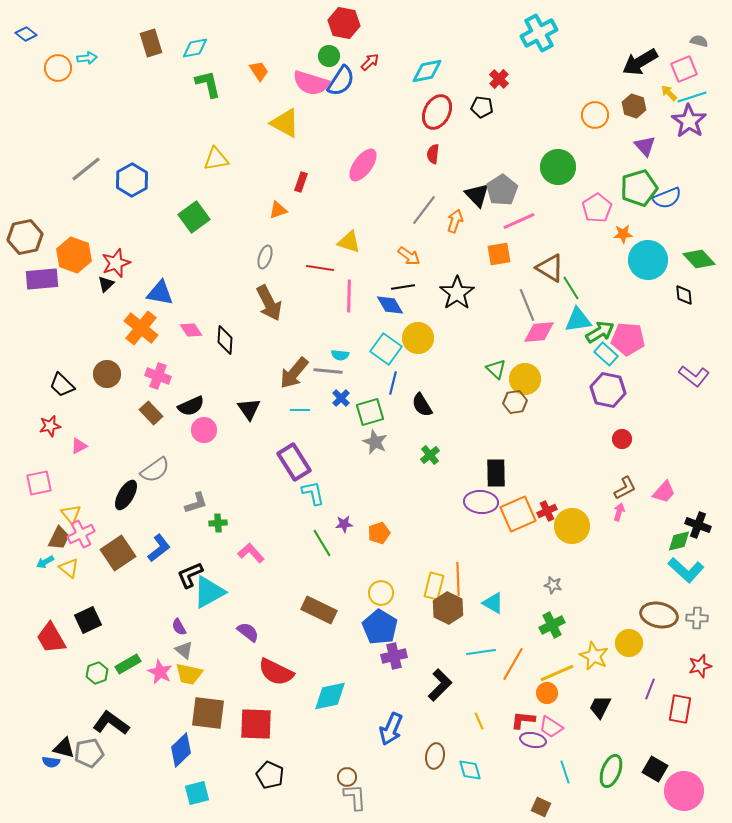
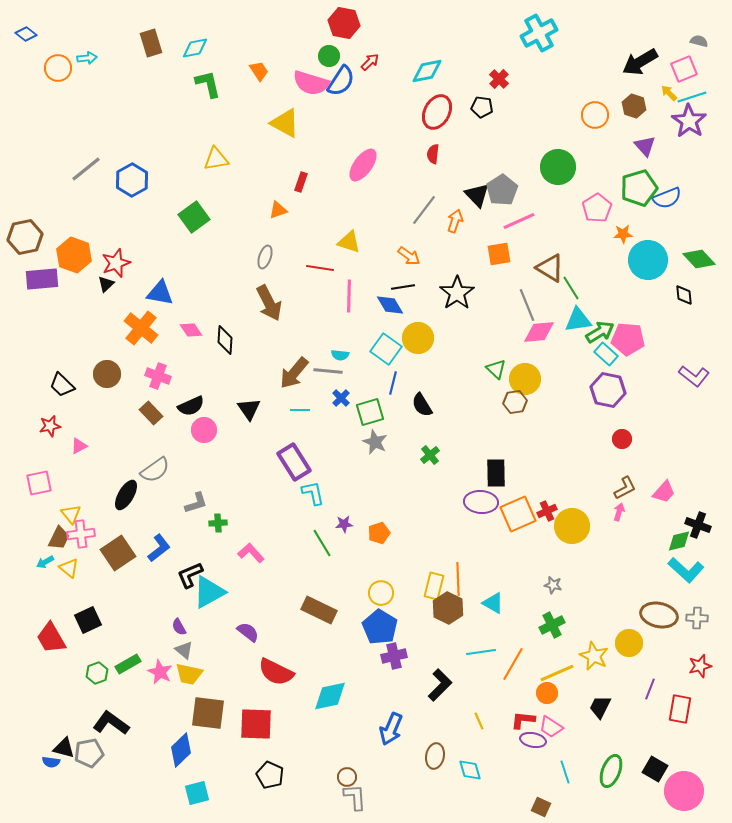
pink cross at (81, 534): rotated 20 degrees clockwise
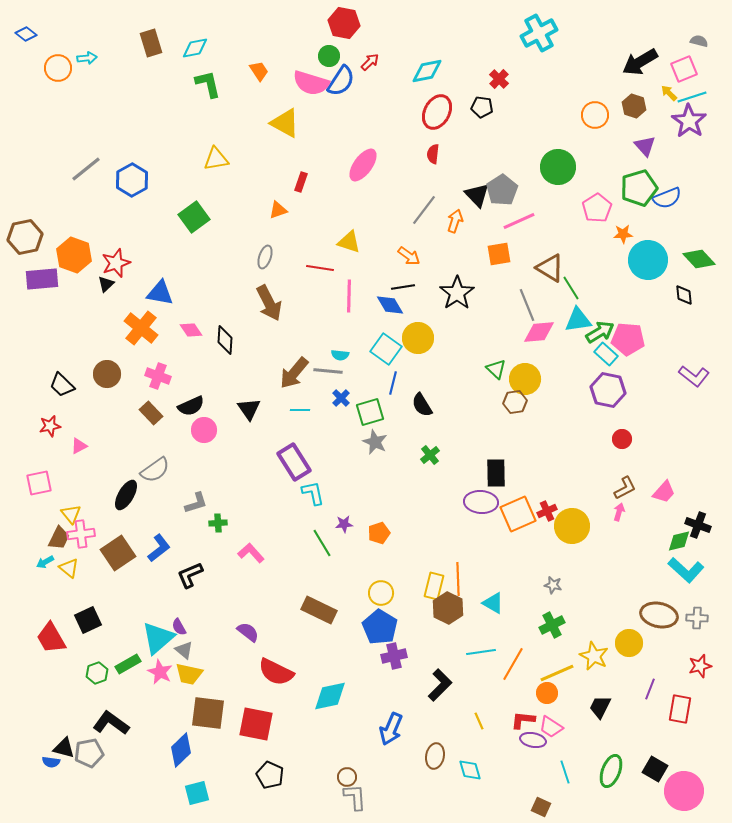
cyan triangle at (209, 592): moved 51 px left, 46 px down; rotated 12 degrees counterclockwise
red square at (256, 724): rotated 9 degrees clockwise
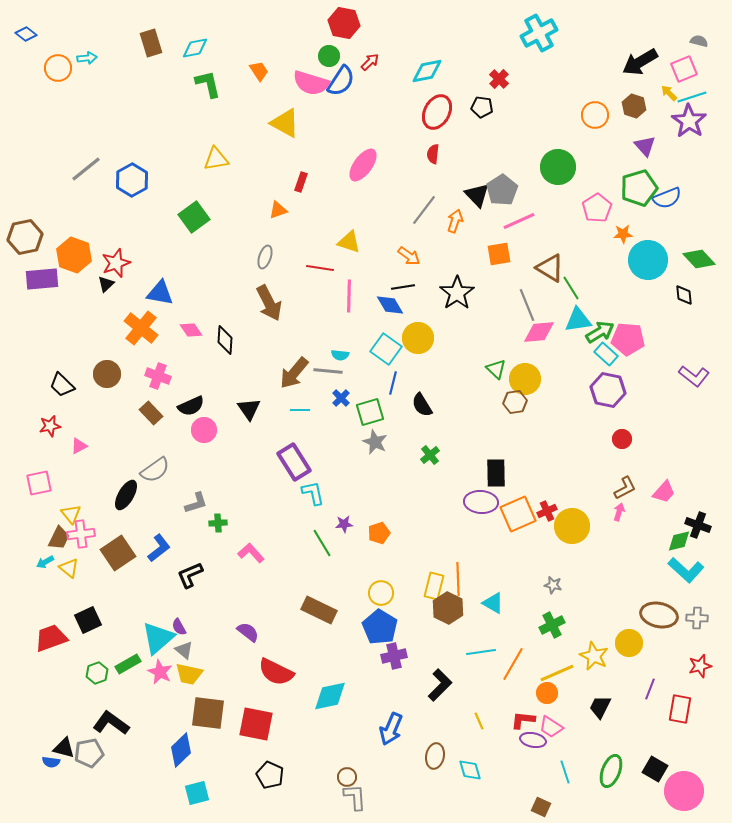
red trapezoid at (51, 638): rotated 100 degrees clockwise
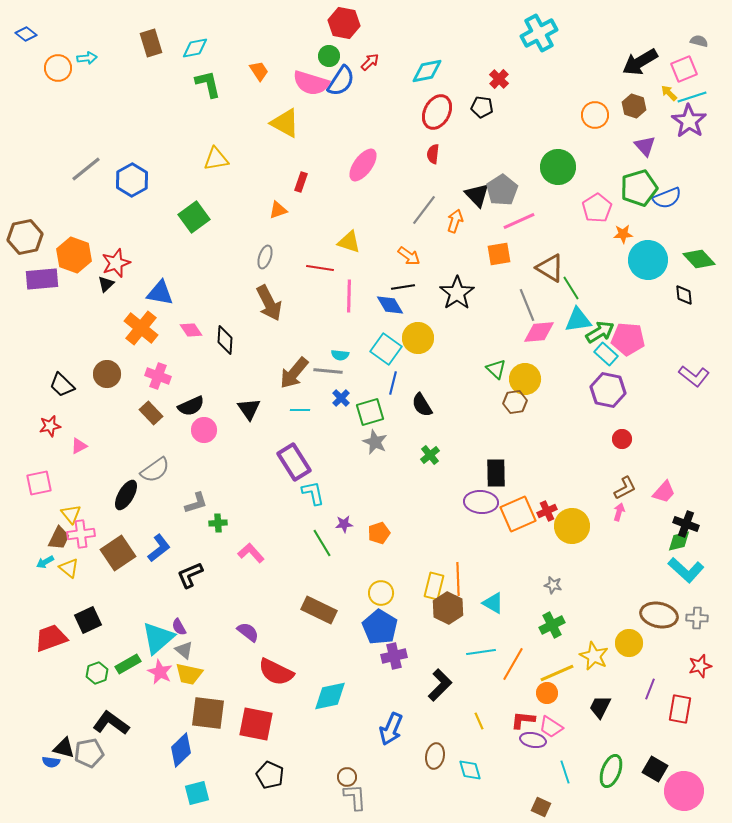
black cross at (698, 525): moved 12 px left, 1 px up
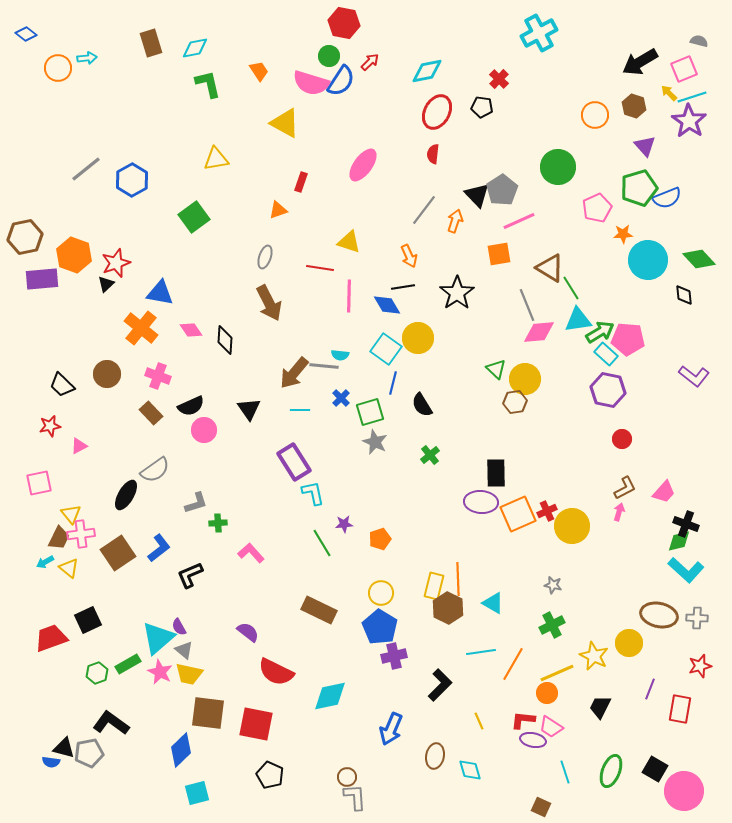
pink pentagon at (597, 208): rotated 8 degrees clockwise
orange arrow at (409, 256): rotated 30 degrees clockwise
blue diamond at (390, 305): moved 3 px left
gray line at (328, 371): moved 4 px left, 5 px up
orange pentagon at (379, 533): moved 1 px right, 6 px down
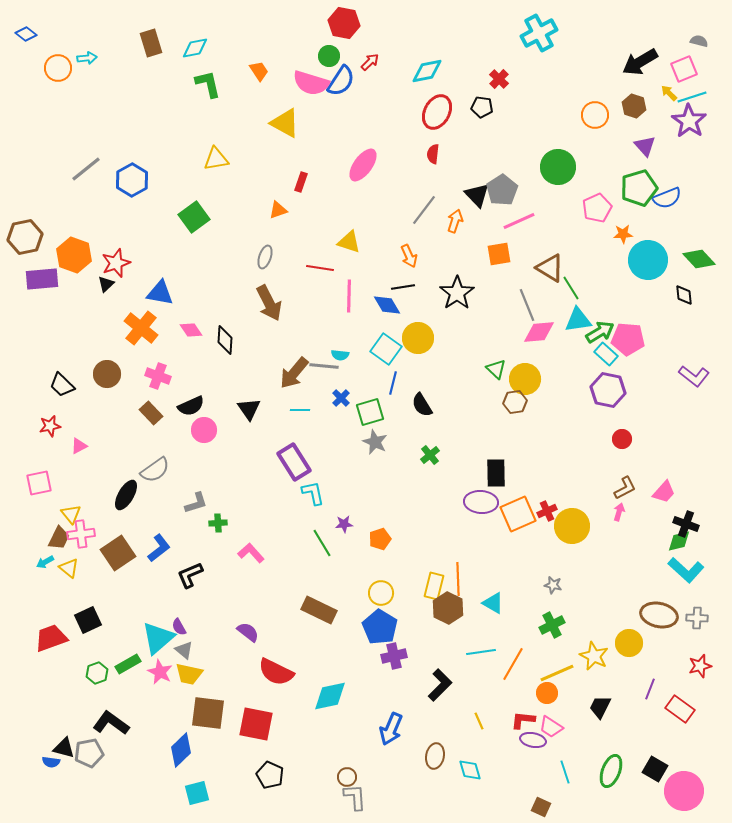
red rectangle at (680, 709): rotated 64 degrees counterclockwise
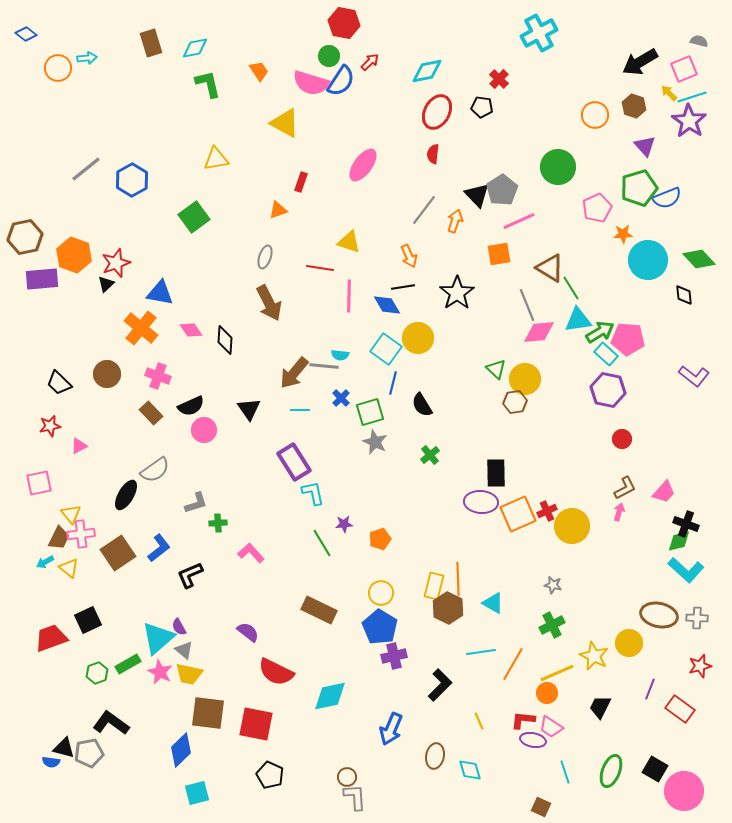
black trapezoid at (62, 385): moved 3 px left, 2 px up
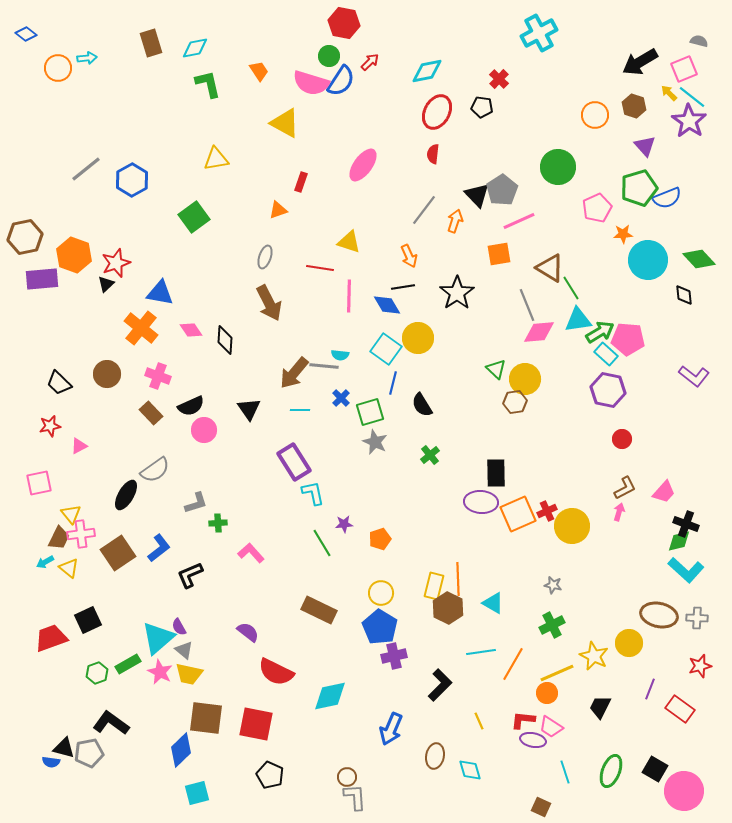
cyan line at (692, 97): rotated 56 degrees clockwise
brown square at (208, 713): moved 2 px left, 5 px down
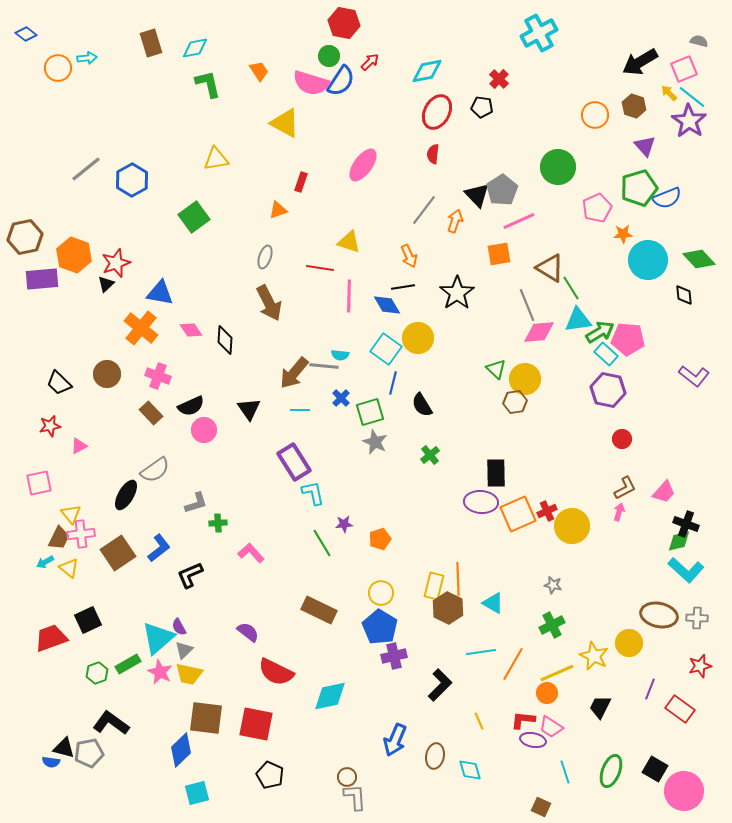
gray triangle at (184, 650): rotated 36 degrees clockwise
blue arrow at (391, 729): moved 4 px right, 11 px down
